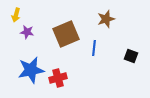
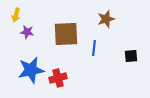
brown square: rotated 20 degrees clockwise
black square: rotated 24 degrees counterclockwise
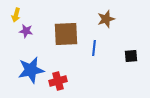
purple star: moved 1 px left, 1 px up
red cross: moved 3 px down
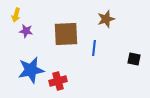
black square: moved 3 px right, 3 px down; rotated 16 degrees clockwise
